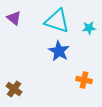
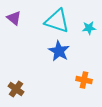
brown cross: moved 2 px right
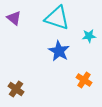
cyan triangle: moved 3 px up
cyan star: moved 8 px down
orange cross: rotated 21 degrees clockwise
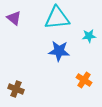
cyan triangle: rotated 24 degrees counterclockwise
blue star: rotated 25 degrees counterclockwise
brown cross: rotated 14 degrees counterclockwise
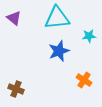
blue star: rotated 25 degrees counterclockwise
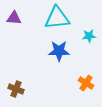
purple triangle: rotated 35 degrees counterclockwise
blue star: rotated 20 degrees clockwise
orange cross: moved 2 px right, 3 px down
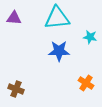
cyan star: moved 1 px right, 1 px down; rotated 16 degrees clockwise
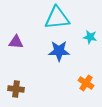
purple triangle: moved 2 px right, 24 px down
brown cross: rotated 14 degrees counterclockwise
